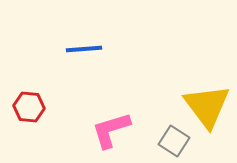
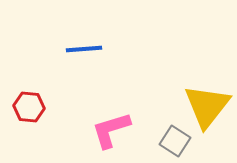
yellow triangle: rotated 15 degrees clockwise
gray square: moved 1 px right
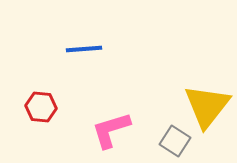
red hexagon: moved 12 px right
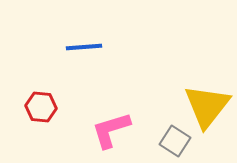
blue line: moved 2 px up
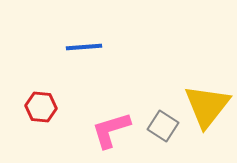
gray square: moved 12 px left, 15 px up
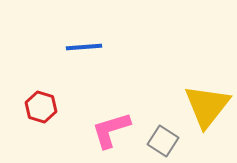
red hexagon: rotated 12 degrees clockwise
gray square: moved 15 px down
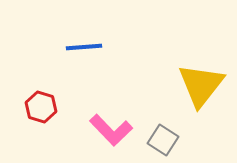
yellow triangle: moved 6 px left, 21 px up
pink L-shape: rotated 117 degrees counterclockwise
gray square: moved 1 px up
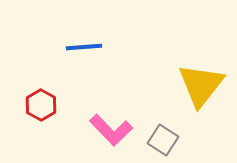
red hexagon: moved 2 px up; rotated 12 degrees clockwise
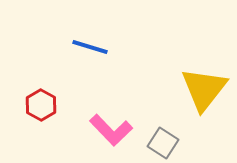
blue line: moved 6 px right; rotated 21 degrees clockwise
yellow triangle: moved 3 px right, 4 px down
gray square: moved 3 px down
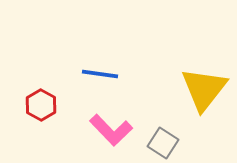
blue line: moved 10 px right, 27 px down; rotated 9 degrees counterclockwise
